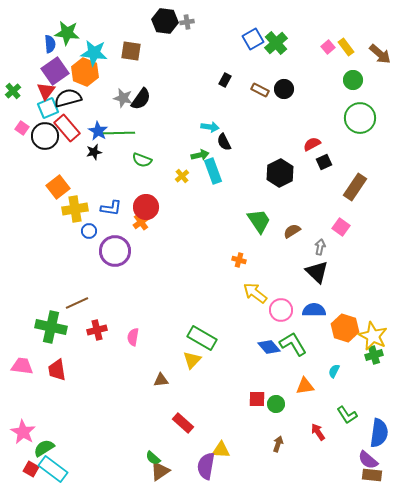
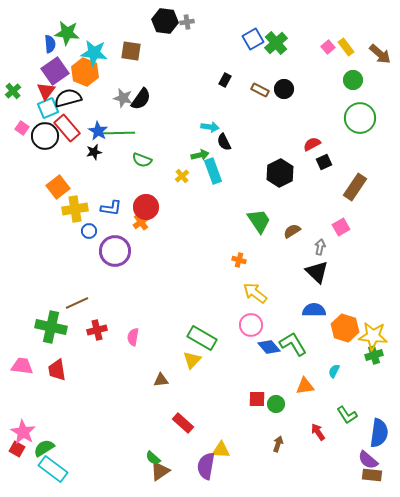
pink square at (341, 227): rotated 24 degrees clockwise
pink circle at (281, 310): moved 30 px left, 15 px down
yellow star at (373, 336): rotated 20 degrees counterclockwise
red square at (31, 469): moved 14 px left, 20 px up
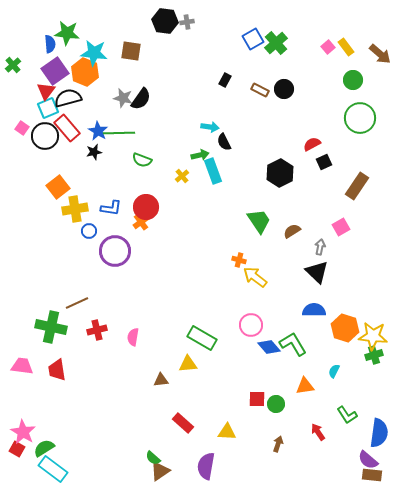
green cross at (13, 91): moved 26 px up
brown rectangle at (355, 187): moved 2 px right, 1 px up
yellow arrow at (255, 293): moved 16 px up
yellow triangle at (192, 360): moved 4 px left, 4 px down; rotated 42 degrees clockwise
yellow triangle at (221, 450): moved 6 px right, 18 px up
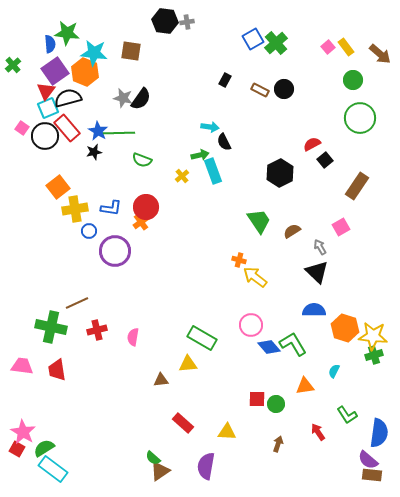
black square at (324, 162): moved 1 px right, 2 px up; rotated 14 degrees counterclockwise
gray arrow at (320, 247): rotated 42 degrees counterclockwise
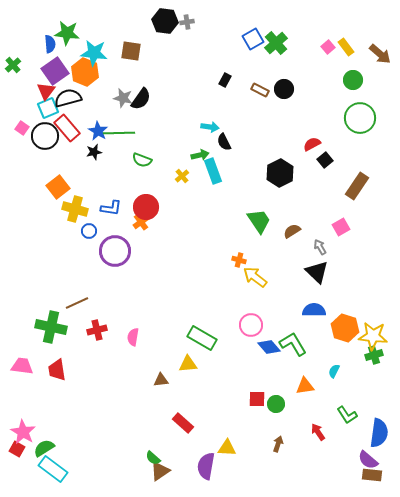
yellow cross at (75, 209): rotated 25 degrees clockwise
yellow triangle at (227, 432): moved 16 px down
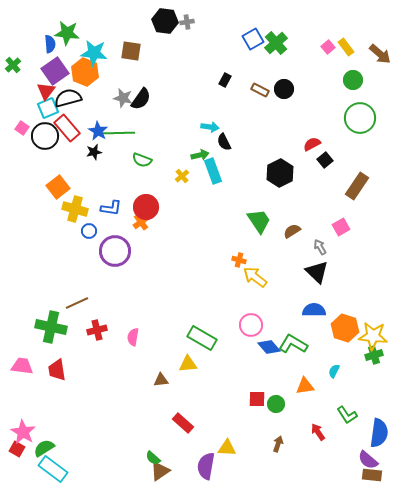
green L-shape at (293, 344): rotated 28 degrees counterclockwise
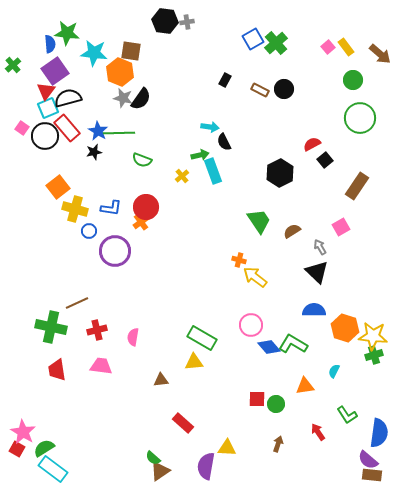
orange hexagon at (85, 72): moved 35 px right
yellow triangle at (188, 364): moved 6 px right, 2 px up
pink trapezoid at (22, 366): moved 79 px right
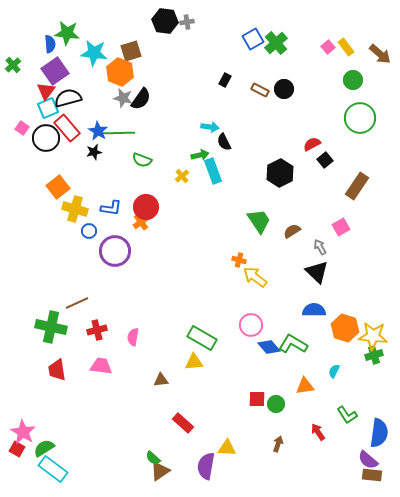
brown square at (131, 51): rotated 25 degrees counterclockwise
black circle at (45, 136): moved 1 px right, 2 px down
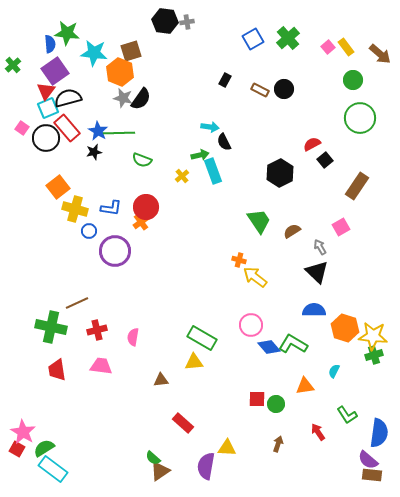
green cross at (276, 43): moved 12 px right, 5 px up
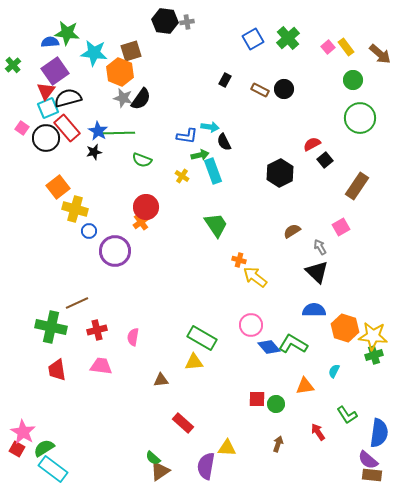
blue semicircle at (50, 44): moved 2 px up; rotated 90 degrees counterclockwise
yellow cross at (182, 176): rotated 16 degrees counterclockwise
blue L-shape at (111, 208): moved 76 px right, 72 px up
green trapezoid at (259, 221): moved 43 px left, 4 px down
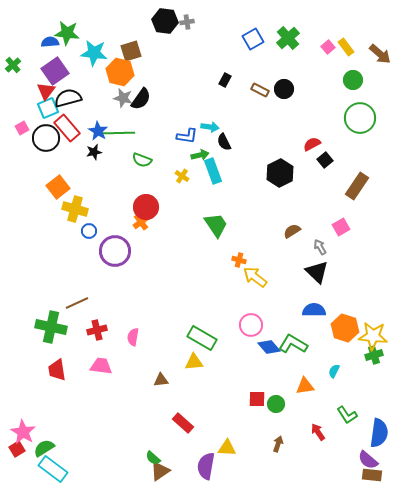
orange hexagon at (120, 72): rotated 8 degrees counterclockwise
pink square at (22, 128): rotated 24 degrees clockwise
red square at (17, 449): rotated 28 degrees clockwise
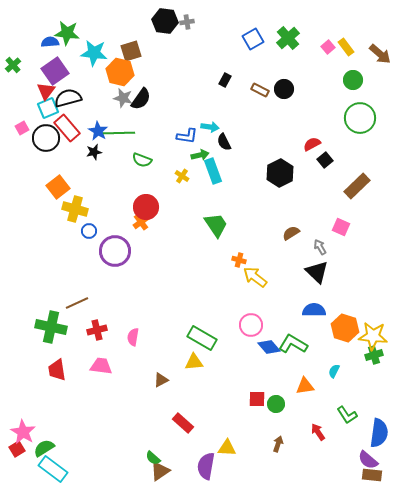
brown rectangle at (357, 186): rotated 12 degrees clockwise
pink square at (341, 227): rotated 36 degrees counterclockwise
brown semicircle at (292, 231): moved 1 px left, 2 px down
brown triangle at (161, 380): rotated 21 degrees counterclockwise
